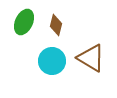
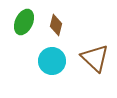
brown triangle: moved 4 px right; rotated 12 degrees clockwise
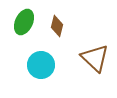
brown diamond: moved 1 px right, 1 px down
cyan circle: moved 11 px left, 4 px down
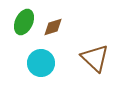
brown diamond: moved 4 px left, 1 px down; rotated 60 degrees clockwise
cyan circle: moved 2 px up
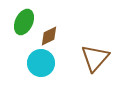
brown diamond: moved 4 px left, 9 px down; rotated 10 degrees counterclockwise
brown triangle: rotated 28 degrees clockwise
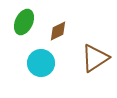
brown diamond: moved 9 px right, 5 px up
brown triangle: rotated 16 degrees clockwise
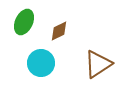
brown diamond: moved 1 px right
brown triangle: moved 3 px right, 6 px down
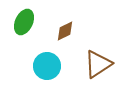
brown diamond: moved 6 px right
cyan circle: moved 6 px right, 3 px down
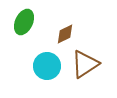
brown diamond: moved 3 px down
brown triangle: moved 13 px left
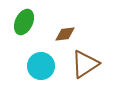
brown diamond: rotated 20 degrees clockwise
cyan circle: moved 6 px left
